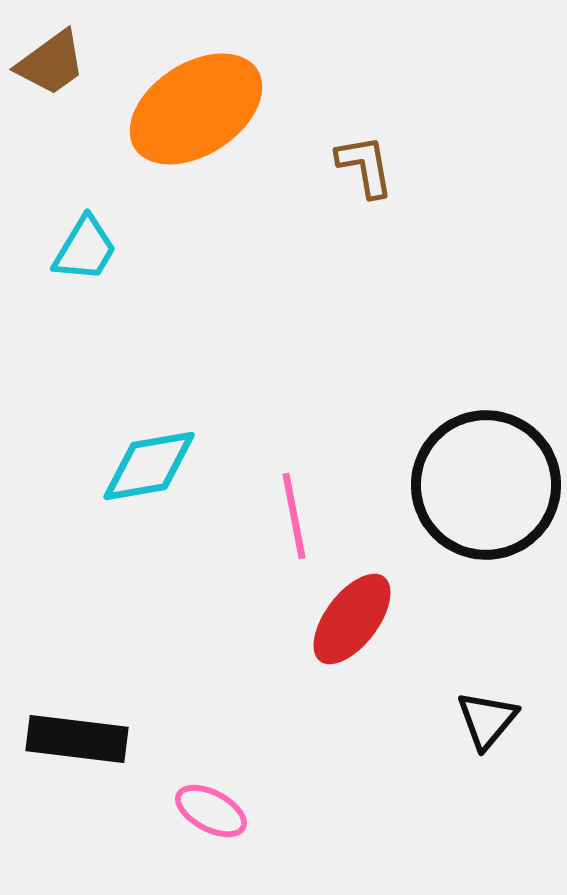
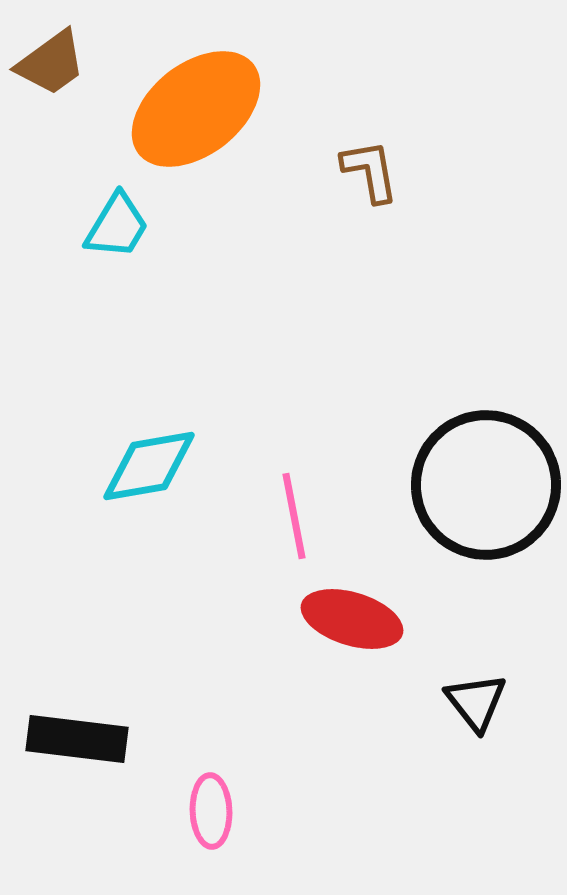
orange ellipse: rotated 5 degrees counterclockwise
brown L-shape: moved 5 px right, 5 px down
cyan trapezoid: moved 32 px right, 23 px up
red ellipse: rotated 70 degrees clockwise
black triangle: moved 11 px left, 18 px up; rotated 18 degrees counterclockwise
pink ellipse: rotated 60 degrees clockwise
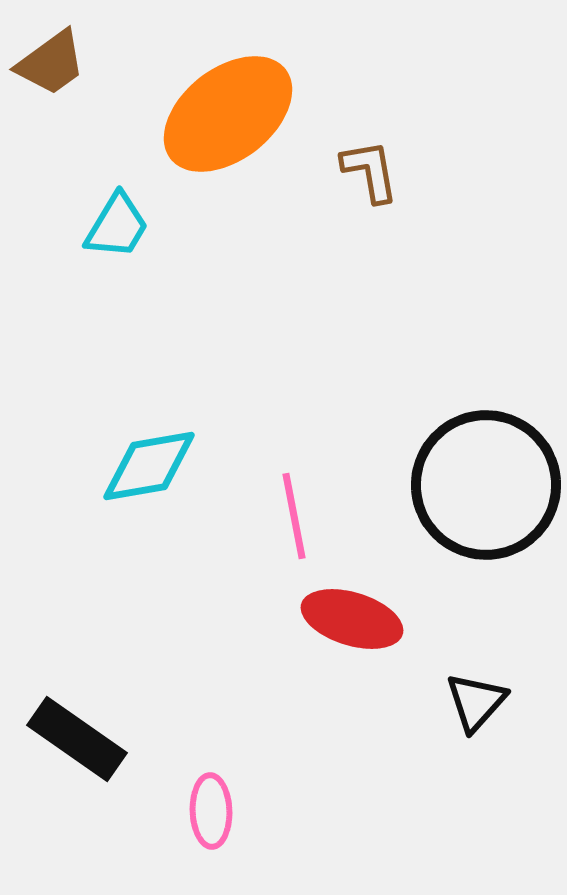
orange ellipse: moved 32 px right, 5 px down
black triangle: rotated 20 degrees clockwise
black rectangle: rotated 28 degrees clockwise
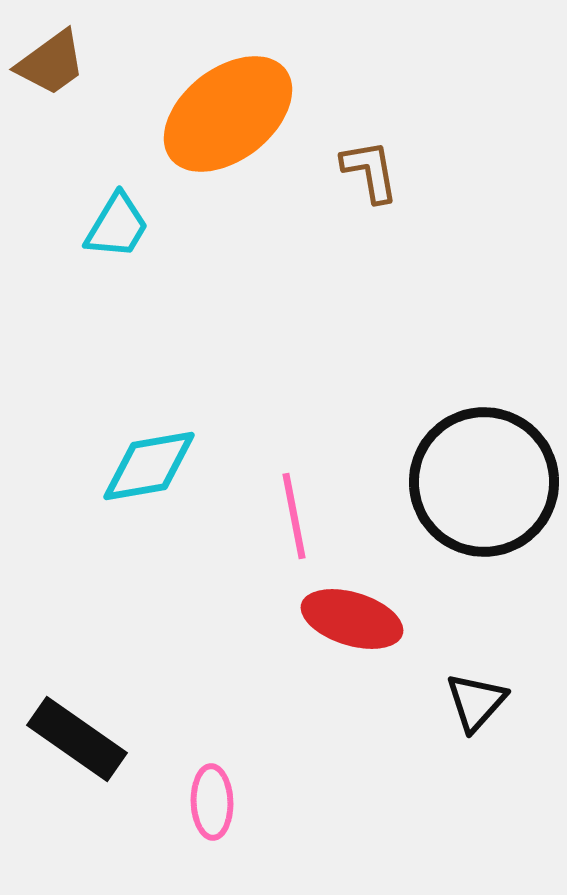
black circle: moved 2 px left, 3 px up
pink ellipse: moved 1 px right, 9 px up
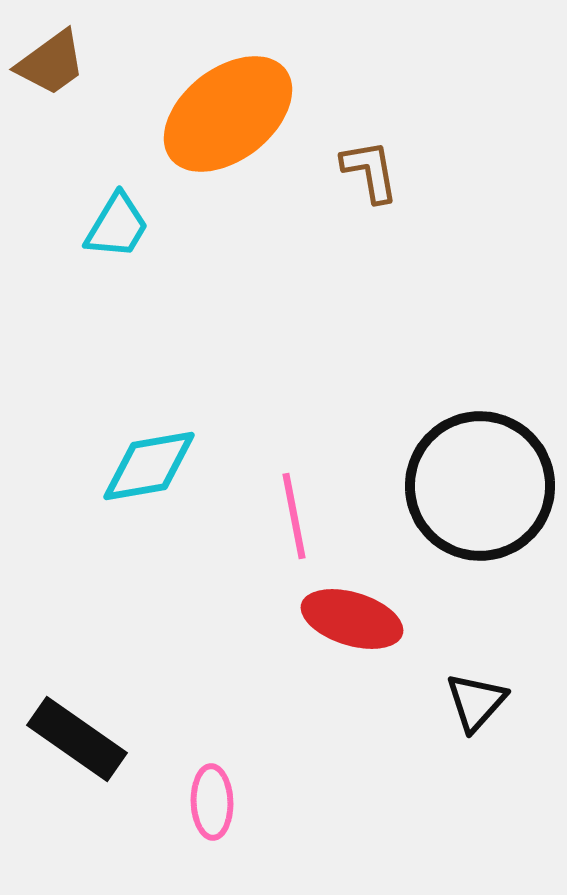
black circle: moved 4 px left, 4 px down
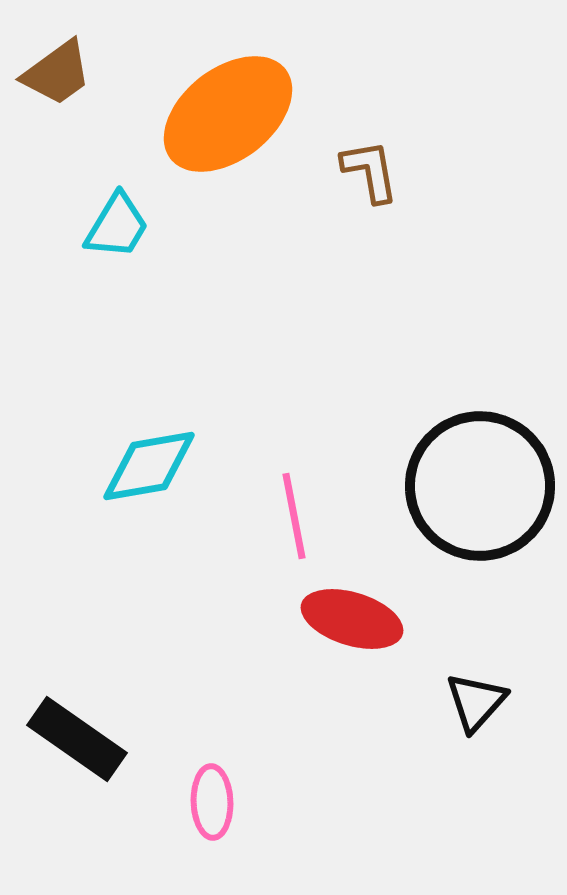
brown trapezoid: moved 6 px right, 10 px down
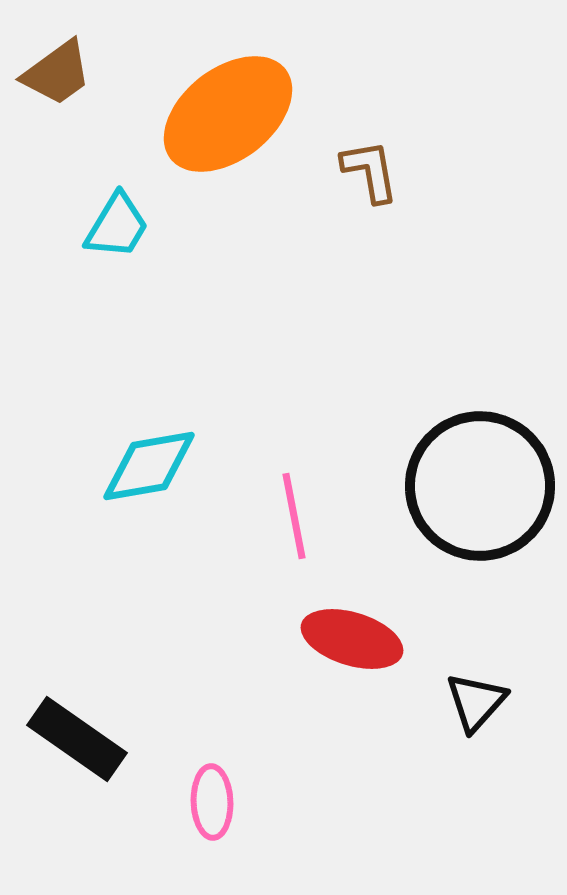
red ellipse: moved 20 px down
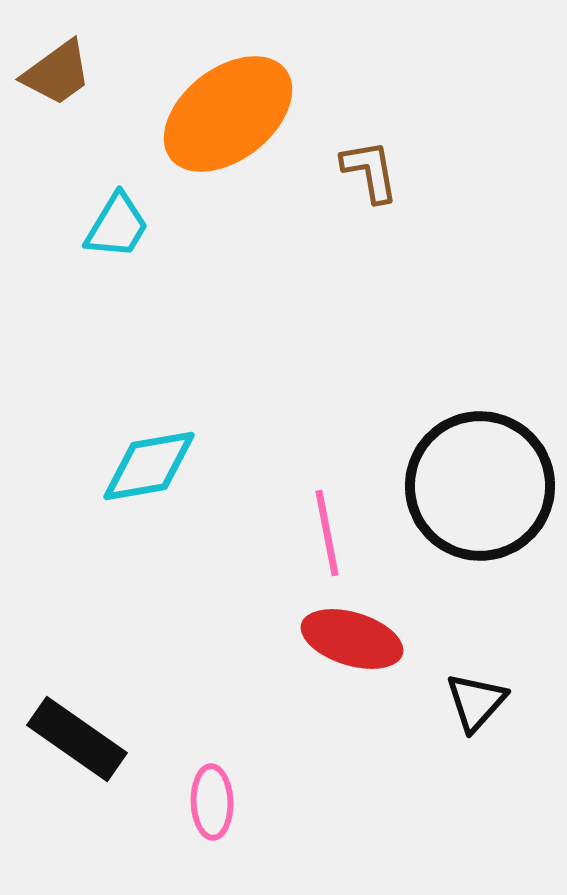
pink line: moved 33 px right, 17 px down
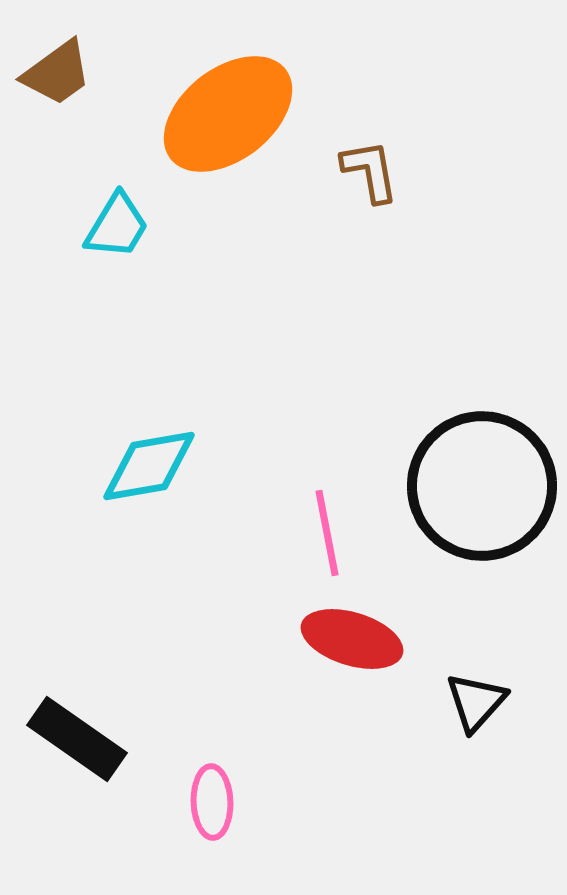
black circle: moved 2 px right
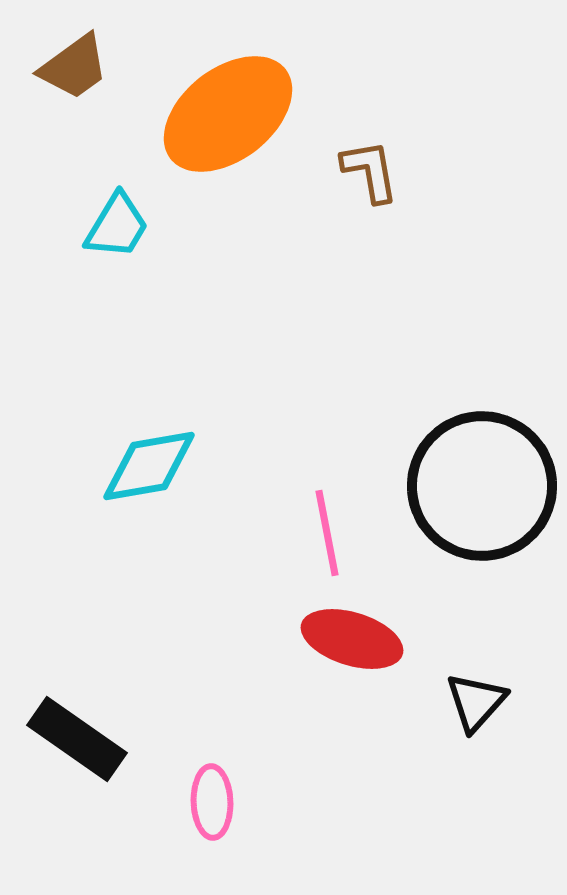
brown trapezoid: moved 17 px right, 6 px up
